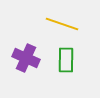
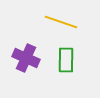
yellow line: moved 1 px left, 2 px up
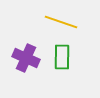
green rectangle: moved 4 px left, 3 px up
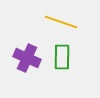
purple cross: moved 1 px right
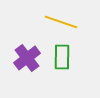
purple cross: rotated 28 degrees clockwise
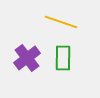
green rectangle: moved 1 px right, 1 px down
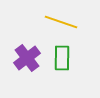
green rectangle: moved 1 px left
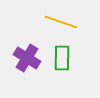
purple cross: rotated 20 degrees counterclockwise
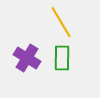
yellow line: rotated 40 degrees clockwise
